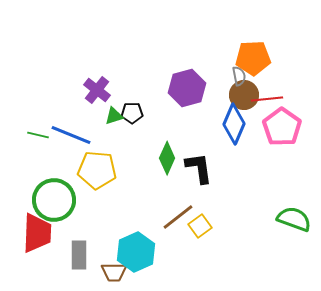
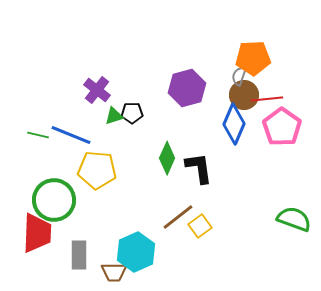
gray semicircle: rotated 150 degrees counterclockwise
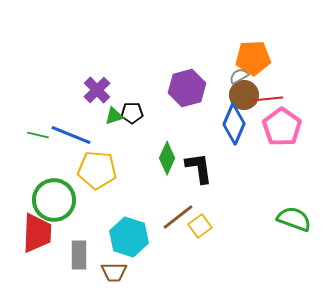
gray semicircle: rotated 42 degrees clockwise
purple cross: rotated 8 degrees clockwise
cyan hexagon: moved 7 px left, 15 px up; rotated 18 degrees counterclockwise
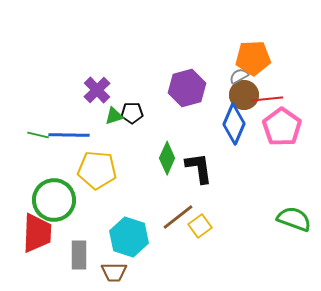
blue line: moved 2 px left; rotated 21 degrees counterclockwise
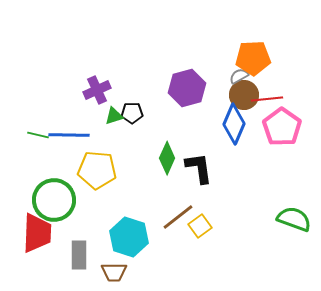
purple cross: rotated 20 degrees clockwise
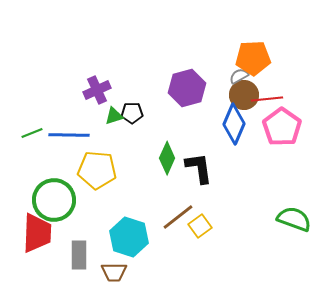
green line: moved 6 px left, 2 px up; rotated 35 degrees counterclockwise
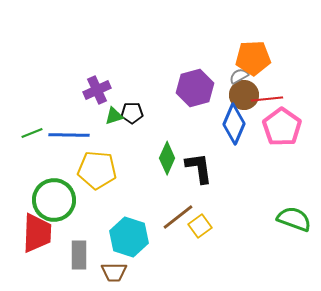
purple hexagon: moved 8 px right
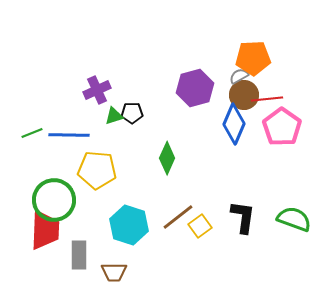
black L-shape: moved 44 px right, 49 px down; rotated 16 degrees clockwise
red trapezoid: moved 8 px right, 3 px up
cyan hexagon: moved 12 px up
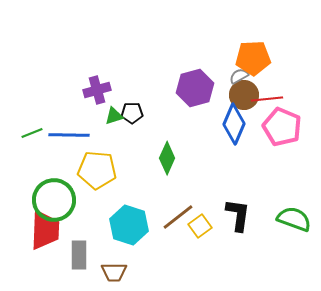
purple cross: rotated 8 degrees clockwise
pink pentagon: rotated 12 degrees counterclockwise
black L-shape: moved 5 px left, 2 px up
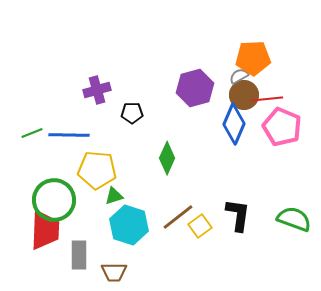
green triangle: moved 80 px down
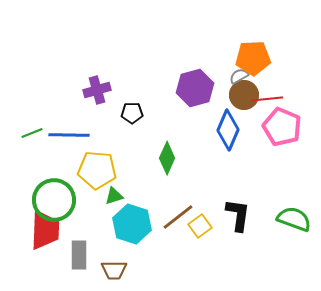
blue diamond: moved 6 px left, 6 px down
cyan hexagon: moved 3 px right, 1 px up
brown trapezoid: moved 2 px up
